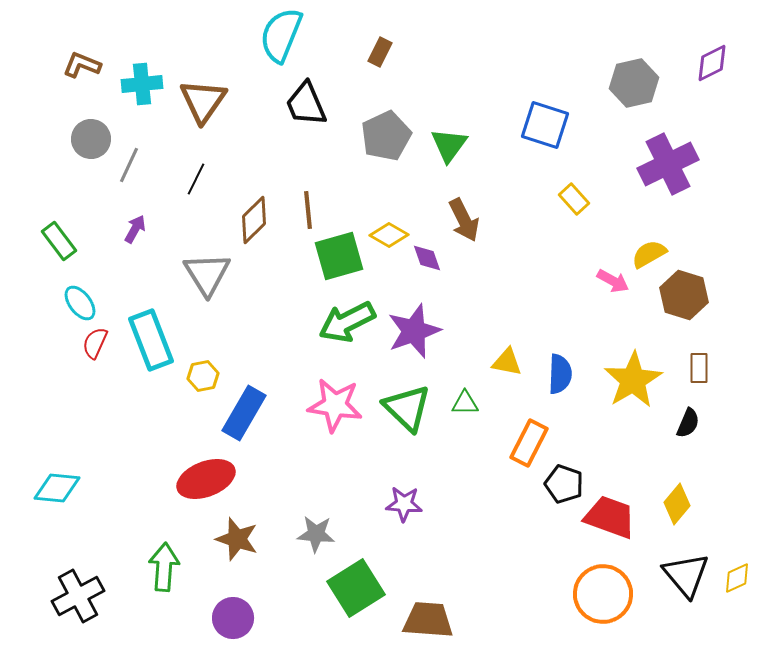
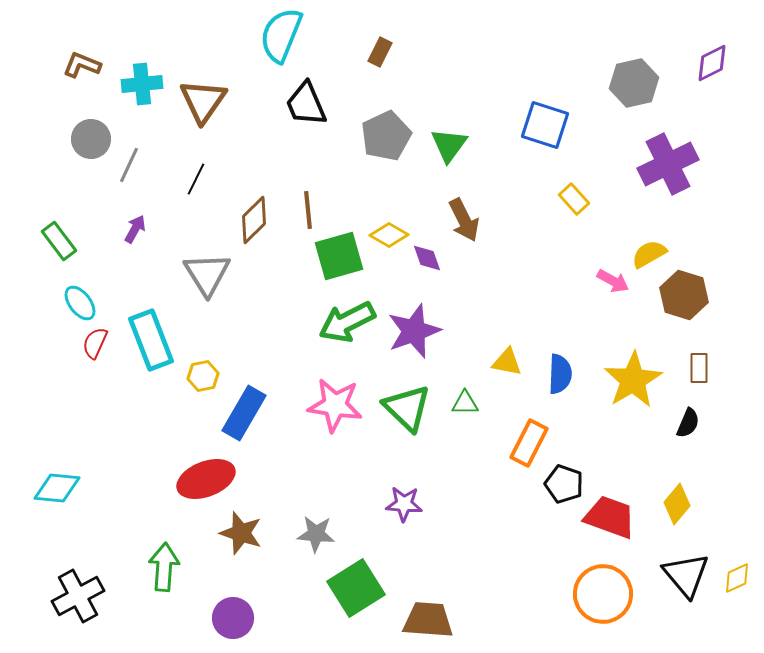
brown star at (237, 539): moved 4 px right, 6 px up
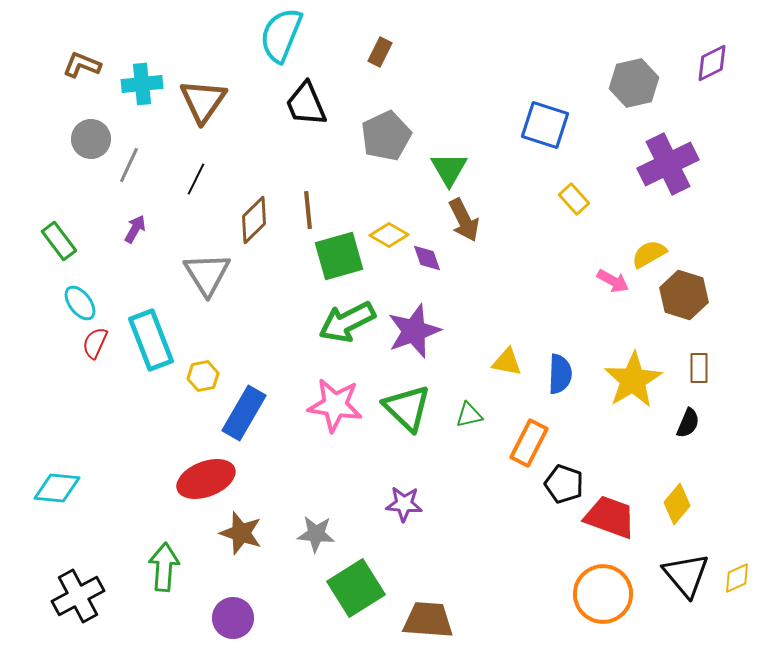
green triangle at (449, 145): moved 24 px down; rotated 6 degrees counterclockwise
green triangle at (465, 403): moved 4 px right, 12 px down; rotated 12 degrees counterclockwise
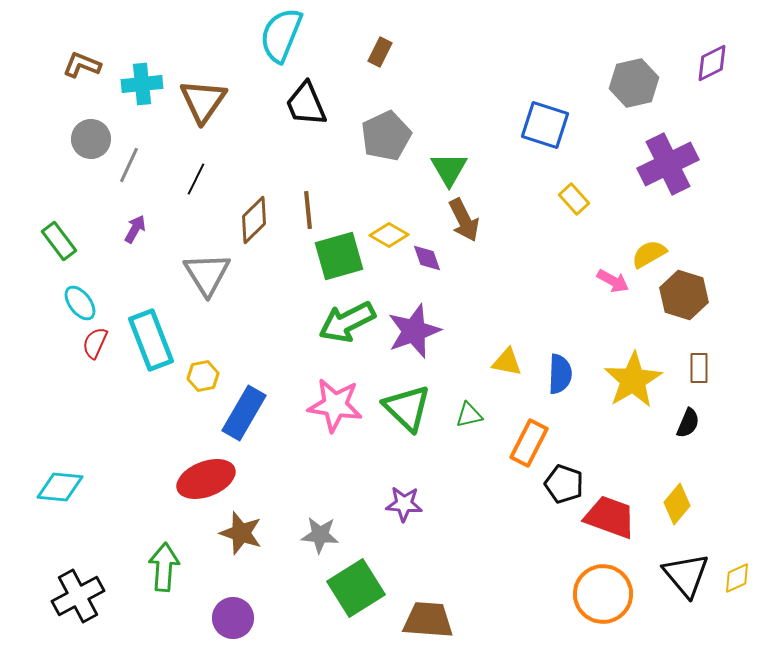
cyan diamond at (57, 488): moved 3 px right, 1 px up
gray star at (316, 534): moved 4 px right, 1 px down
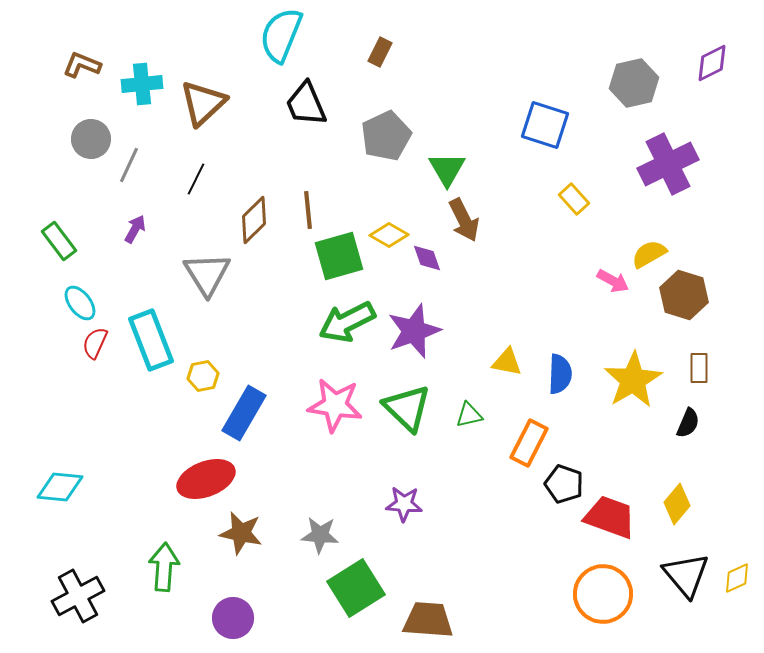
brown triangle at (203, 101): moved 2 px down; rotated 12 degrees clockwise
green triangle at (449, 169): moved 2 px left
brown star at (241, 533): rotated 6 degrees counterclockwise
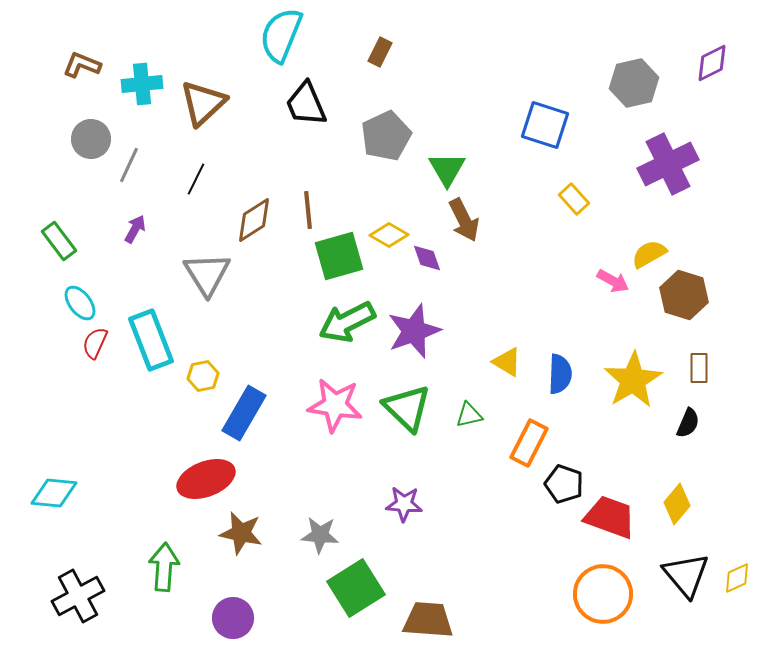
brown diamond at (254, 220): rotated 12 degrees clockwise
yellow triangle at (507, 362): rotated 20 degrees clockwise
cyan diamond at (60, 487): moved 6 px left, 6 px down
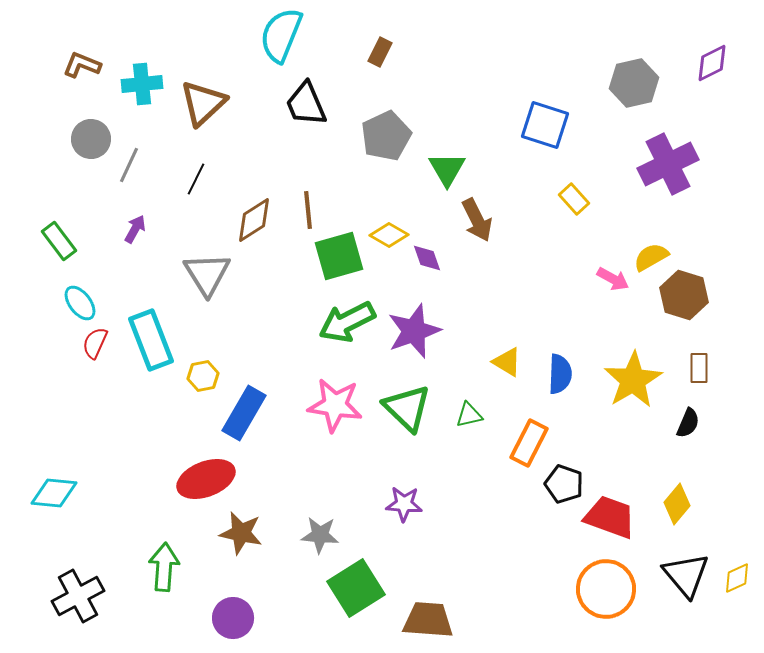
brown arrow at (464, 220): moved 13 px right
yellow semicircle at (649, 254): moved 2 px right, 3 px down
pink arrow at (613, 281): moved 2 px up
orange circle at (603, 594): moved 3 px right, 5 px up
